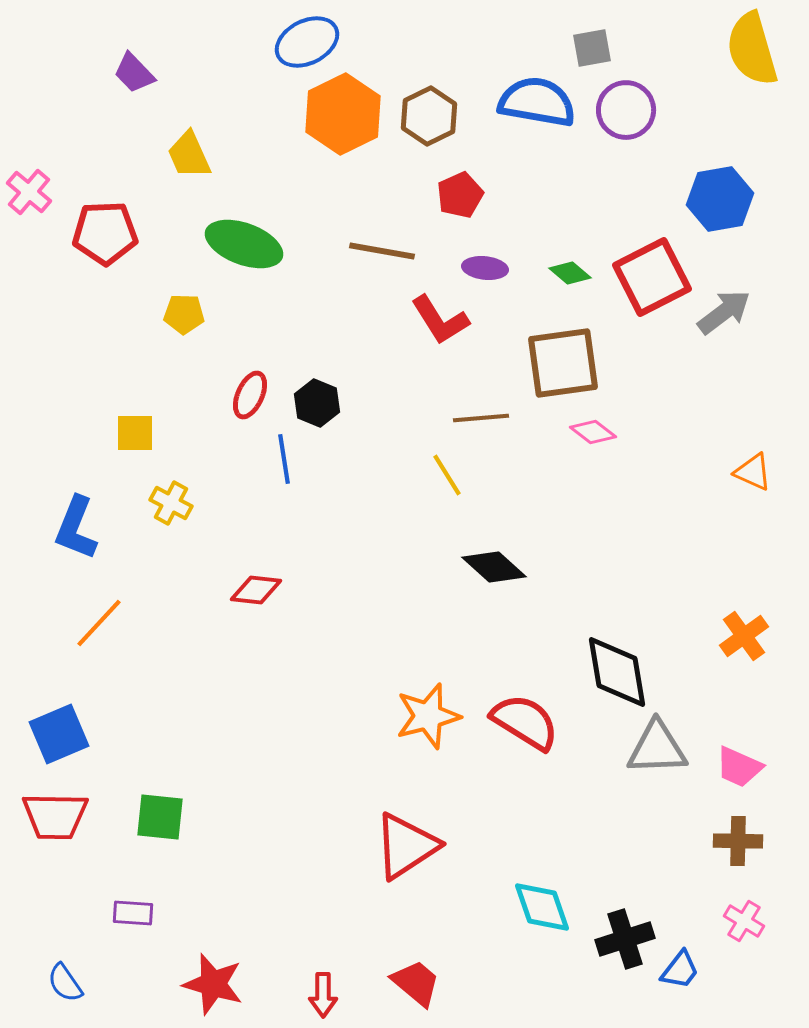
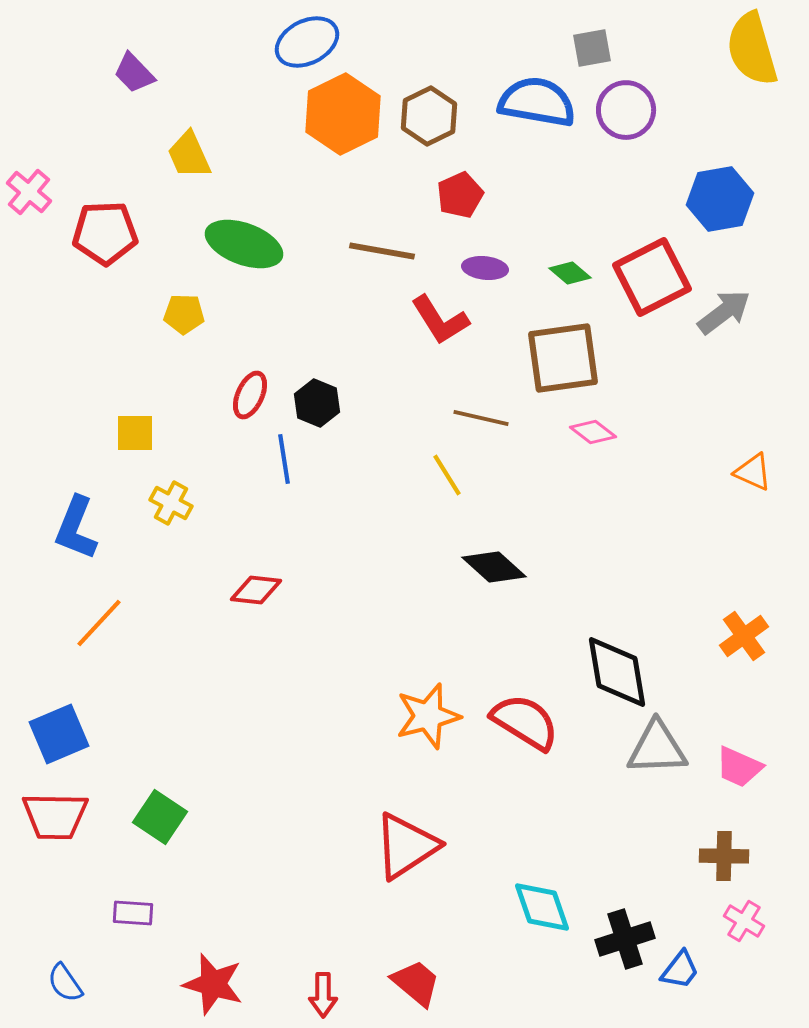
brown square at (563, 363): moved 5 px up
brown line at (481, 418): rotated 18 degrees clockwise
green square at (160, 817): rotated 28 degrees clockwise
brown cross at (738, 841): moved 14 px left, 15 px down
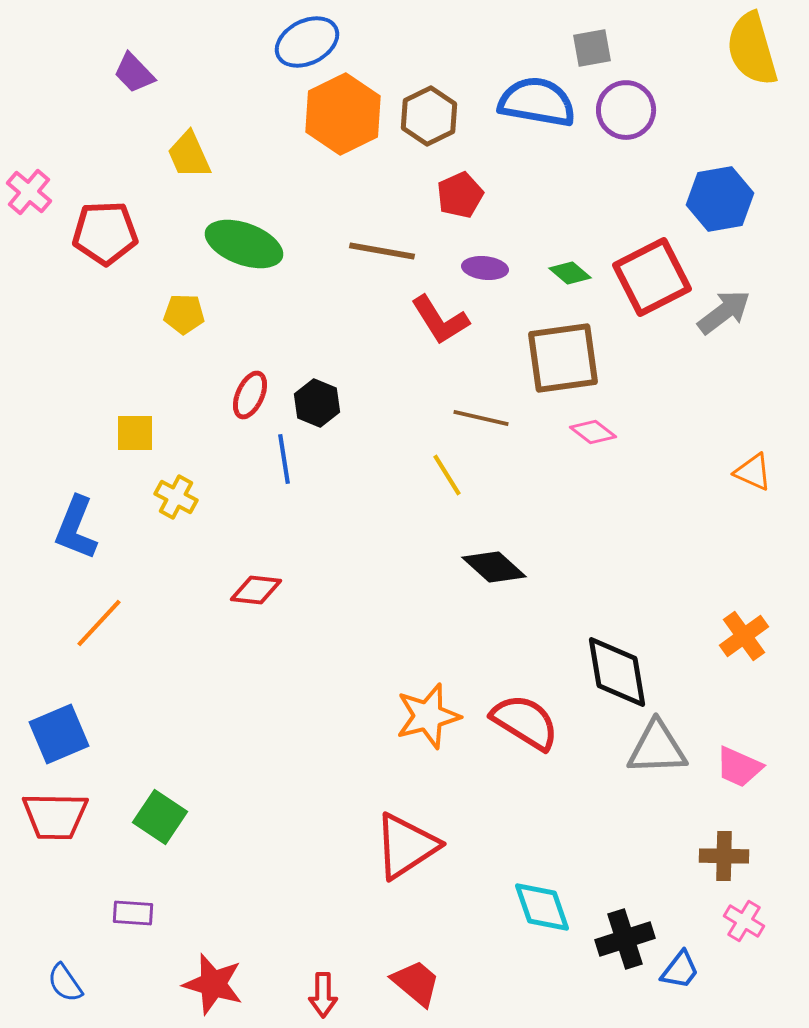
yellow cross at (171, 503): moved 5 px right, 6 px up
